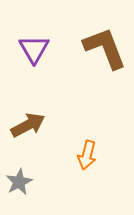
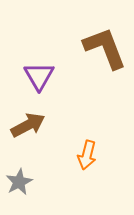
purple triangle: moved 5 px right, 27 px down
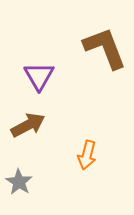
gray star: rotated 12 degrees counterclockwise
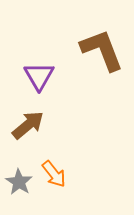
brown L-shape: moved 3 px left, 2 px down
brown arrow: rotated 12 degrees counterclockwise
orange arrow: moved 33 px left, 19 px down; rotated 52 degrees counterclockwise
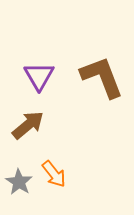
brown L-shape: moved 27 px down
